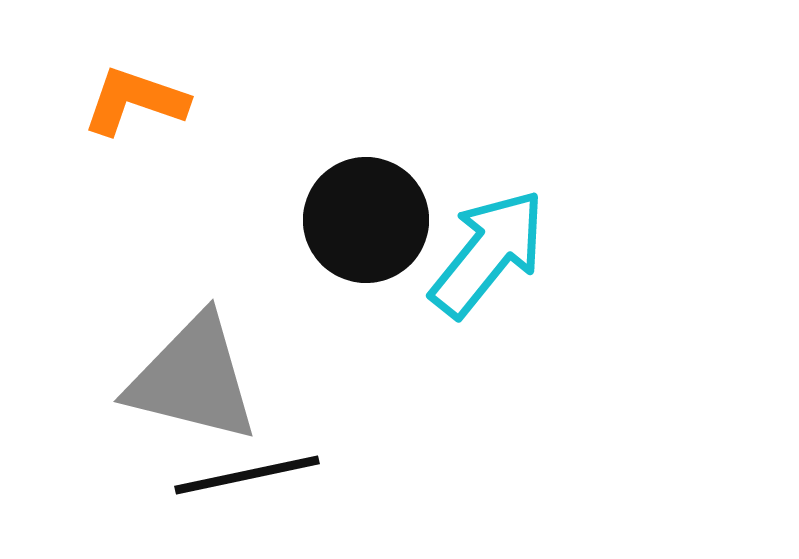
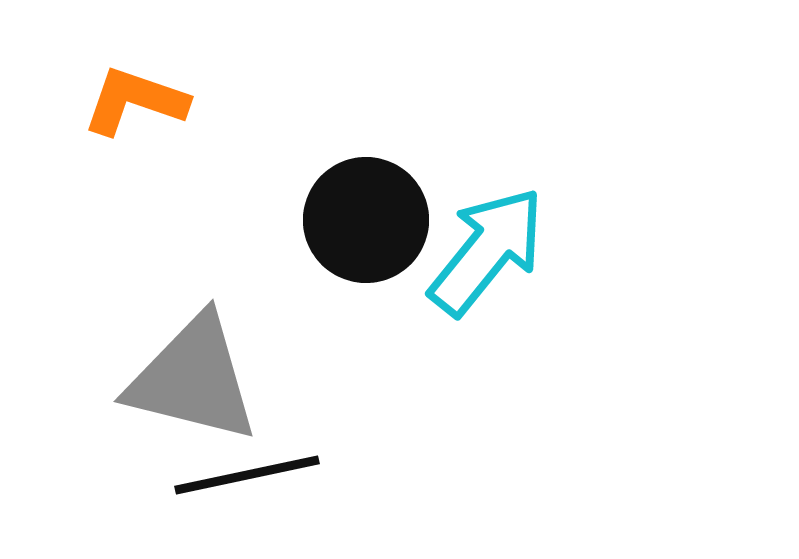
cyan arrow: moved 1 px left, 2 px up
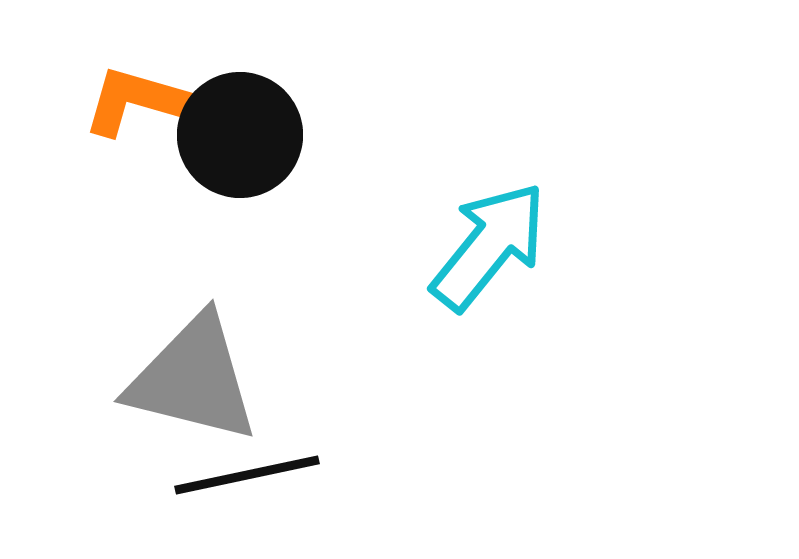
orange L-shape: rotated 3 degrees counterclockwise
black circle: moved 126 px left, 85 px up
cyan arrow: moved 2 px right, 5 px up
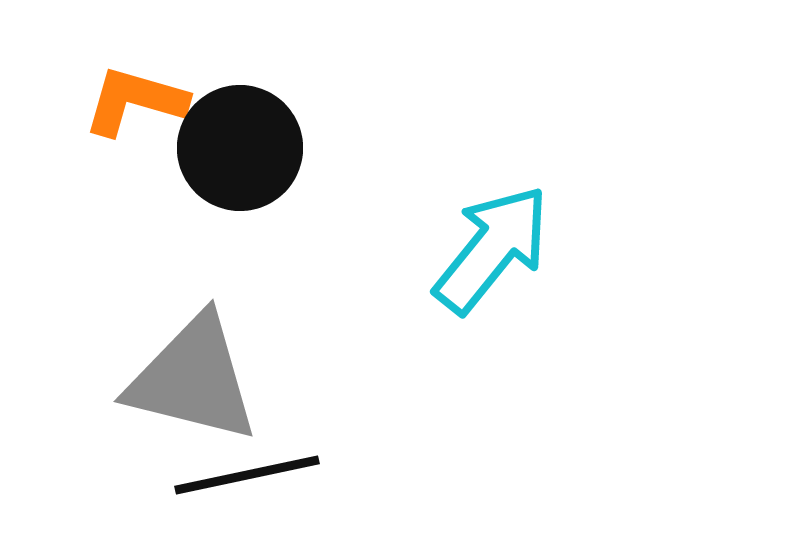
black circle: moved 13 px down
cyan arrow: moved 3 px right, 3 px down
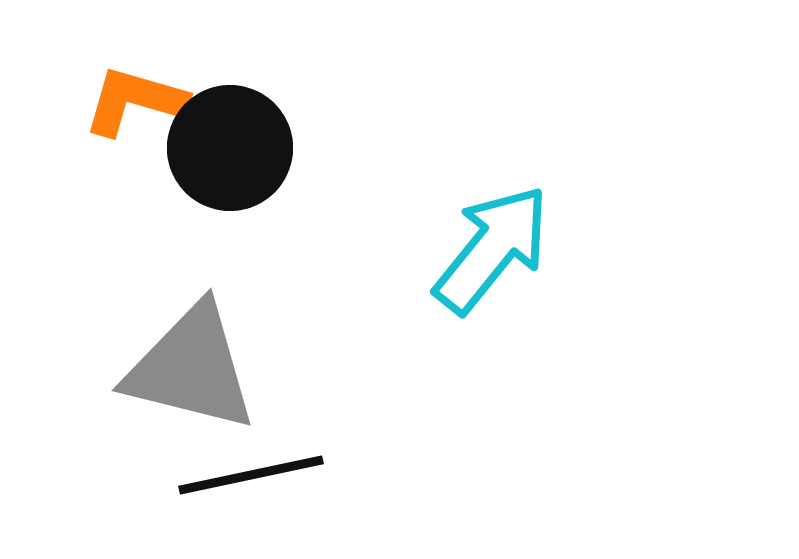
black circle: moved 10 px left
gray triangle: moved 2 px left, 11 px up
black line: moved 4 px right
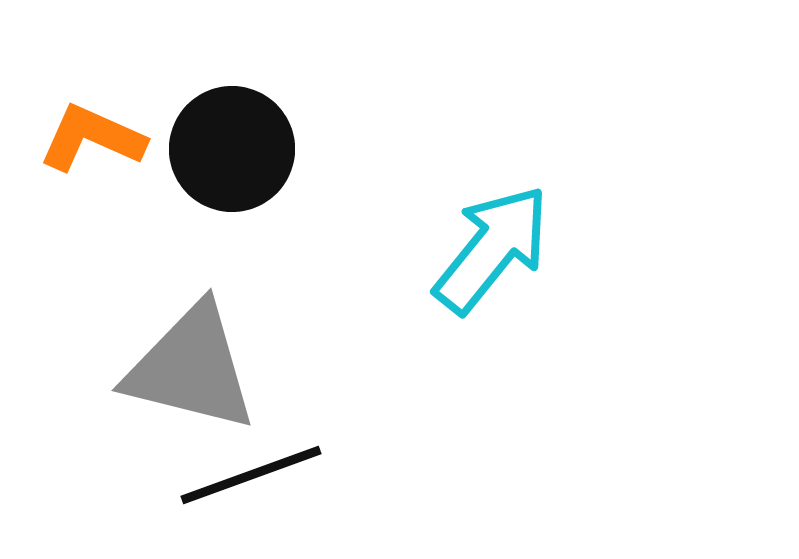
orange L-shape: moved 43 px left, 37 px down; rotated 8 degrees clockwise
black circle: moved 2 px right, 1 px down
black line: rotated 8 degrees counterclockwise
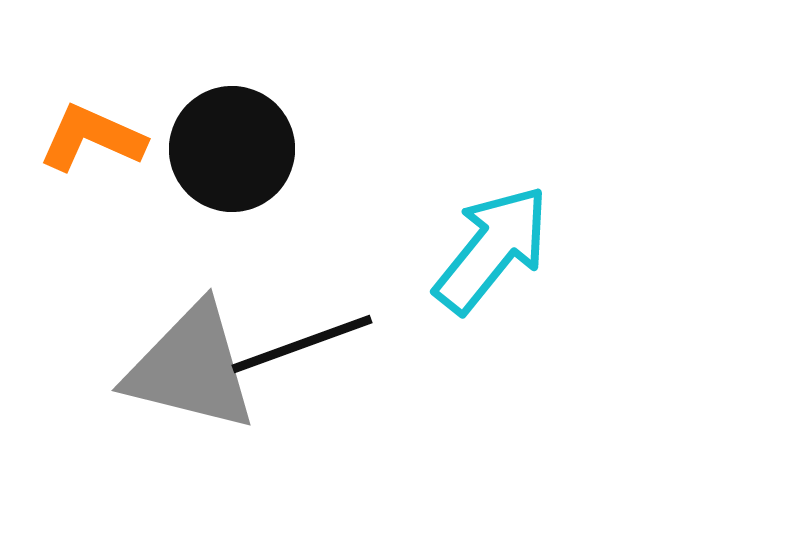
black line: moved 51 px right, 131 px up
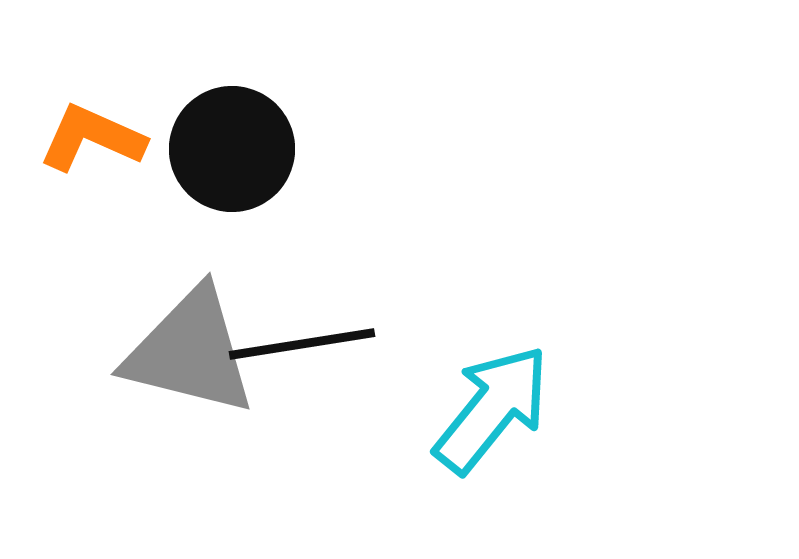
cyan arrow: moved 160 px down
black line: rotated 11 degrees clockwise
gray triangle: moved 1 px left, 16 px up
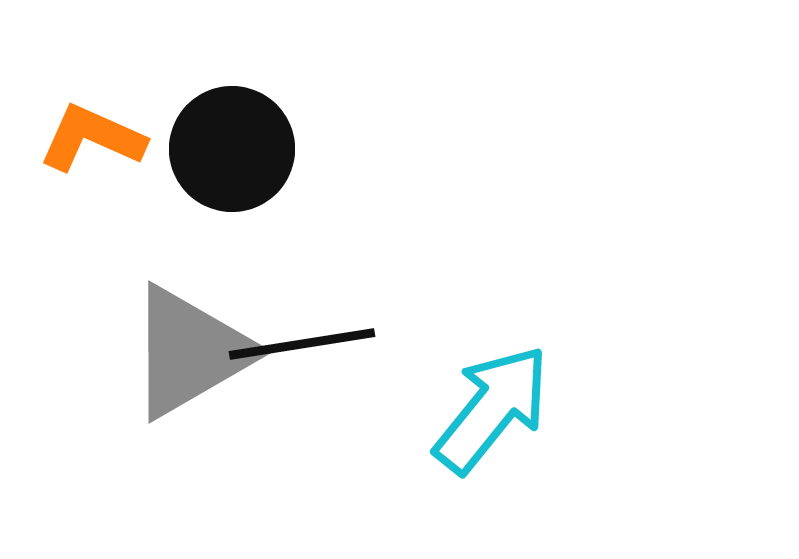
gray triangle: rotated 44 degrees counterclockwise
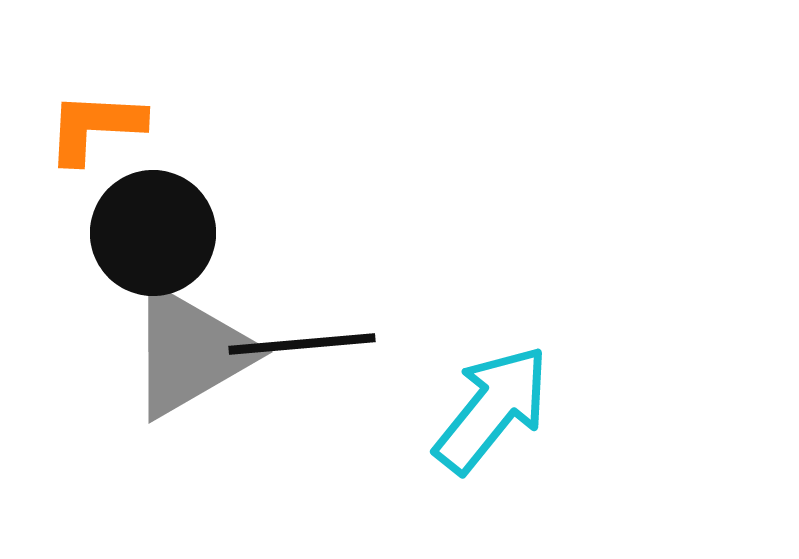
orange L-shape: moved 3 px right, 11 px up; rotated 21 degrees counterclockwise
black circle: moved 79 px left, 84 px down
black line: rotated 4 degrees clockwise
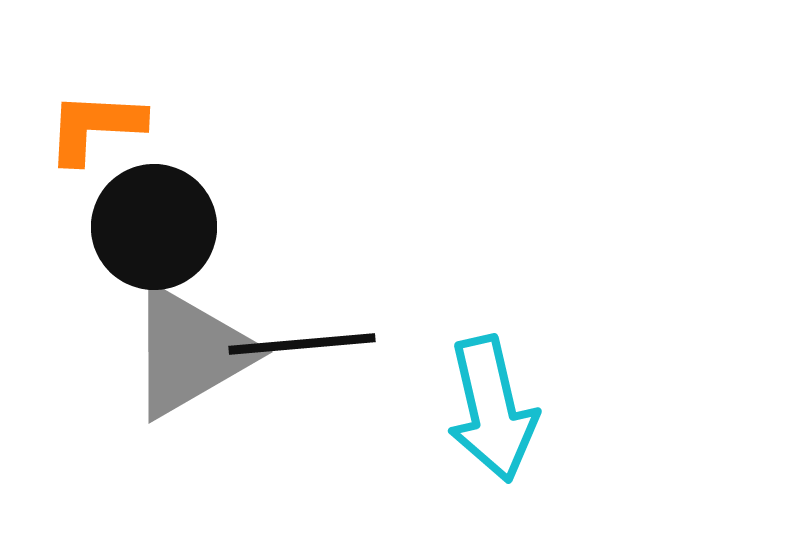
black circle: moved 1 px right, 6 px up
cyan arrow: rotated 128 degrees clockwise
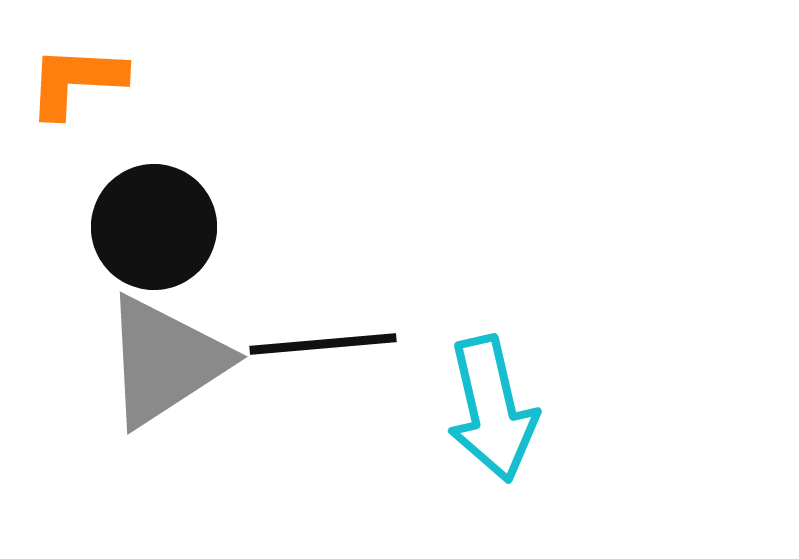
orange L-shape: moved 19 px left, 46 px up
black line: moved 21 px right
gray triangle: moved 25 px left, 9 px down; rotated 3 degrees counterclockwise
